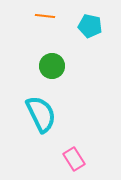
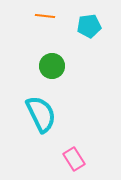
cyan pentagon: moved 1 px left; rotated 20 degrees counterclockwise
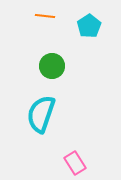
cyan pentagon: rotated 25 degrees counterclockwise
cyan semicircle: rotated 135 degrees counterclockwise
pink rectangle: moved 1 px right, 4 px down
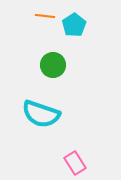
cyan pentagon: moved 15 px left, 1 px up
green circle: moved 1 px right, 1 px up
cyan semicircle: rotated 90 degrees counterclockwise
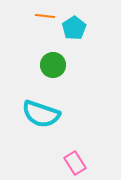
cyan pentagon: moved 3 px down
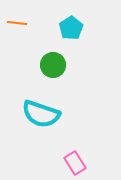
orange line: moved 28 px left, 7 px down
cyan pentagon: moved 3 px left
